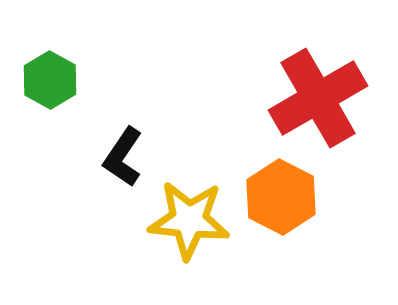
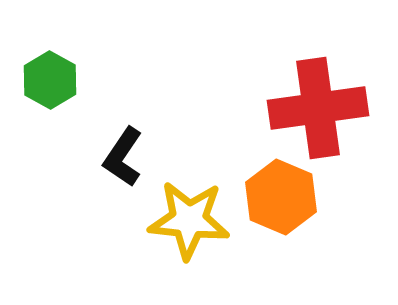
red cross: moved 10 px down; rotated 22 degrees clockwise
orange hexagon: rotated 4 degrees counterclockwise
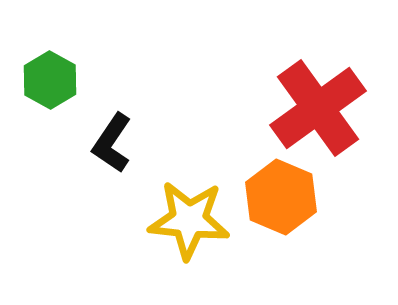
red cross: rotated 28 degrees counterclockwise
black L-shape: moved 11 px left, 14 px up
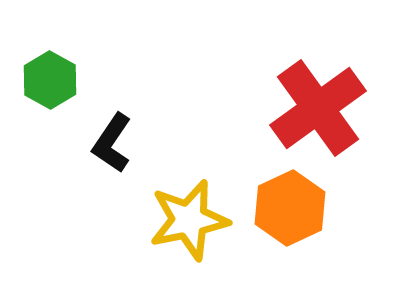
orange hexagon: moved 9 px right, 11 px down; rotated 12 degrees clockwise
yellow star: rotated 18 degrees counterclockwise
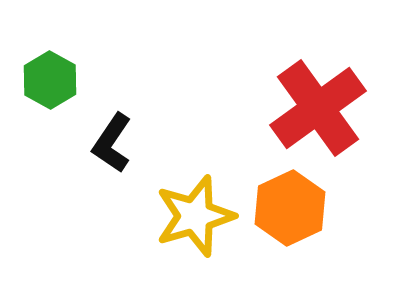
yellow star: moved 6 px right, 4 px up; rotated 4 degrees counterclockwise
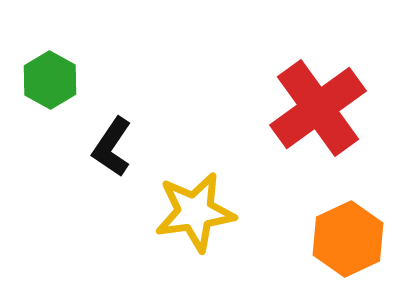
black L-shape: moved 4 px down
orange hexagon: moved 58 px right, 31 px down
yellow star: moved 4 px up; rotated 8 degrees clockwise
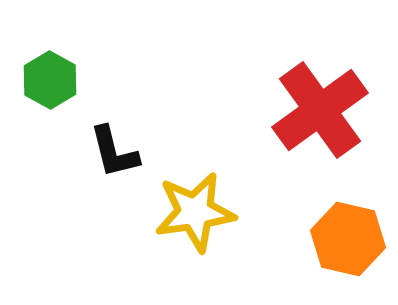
red cross: moved 2 px right, 2 px down
black L-shape: moved 2 px right, 5 px down; rotated 48 degrees counterclockwise
orange hexagon: rotated 22 degrees counterclockwise
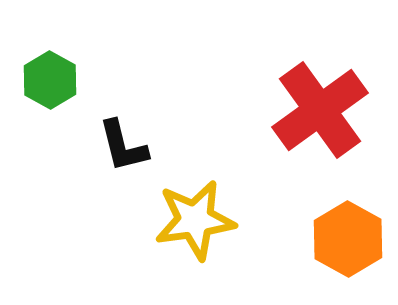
black L-shape: moved 9 px right, 6 px up
yellow star: moved 8 px down
orange hexagon: rotated 16 degrees clockwise
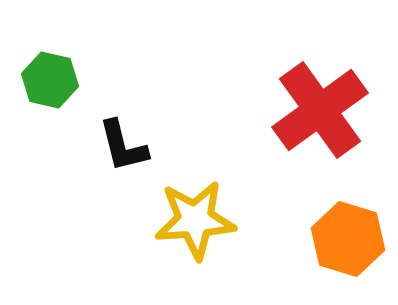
green hexagon: rotated 16 degrees counterclockwise
yellow star: rotated 4 degrees clockwise
orange hexagon: rotated 12 degrees counterclockwise
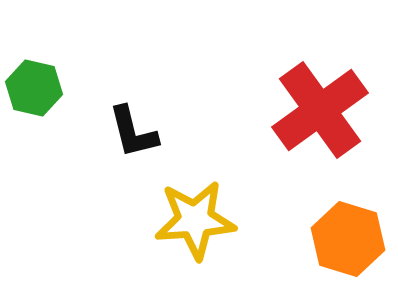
green hexagon: moved 16 px left, 8 px down
black L-shape: moved 10 px right, 14 px up
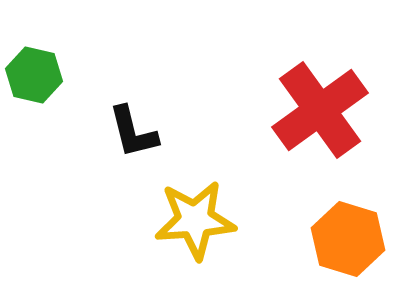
green hexagon: moved 13 px up
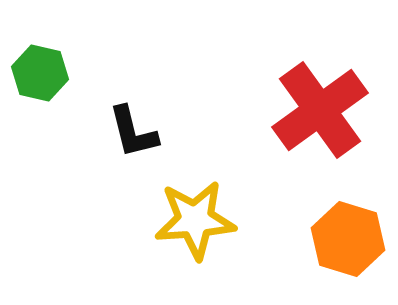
green hexagon: moved 6 px right, 2 px up
